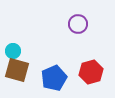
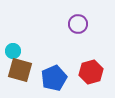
brown square: moved 3 px right
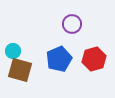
purple circle: moved 6 px left
red hexagon: moved 3 px right, 13 px up
blue pentagon: moved 5 px right, 19 px up
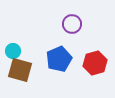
red hexagon: moved 1 px right, 4 px down
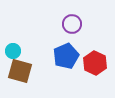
blue pentagon: moved 7 px right, 3 px up
red hexagon: rotated 20 degrees counterclockwise
brown square: moved 1 px down
